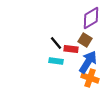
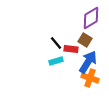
cyan rectangle: rotated 24 degrees counterclockwise
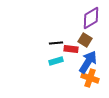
black line: rotated 56 degrees counterclockwise
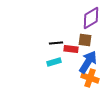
brown square: rotated 24 degrees counterclockwise
cyan rectangle: moved 2 px left, 1 px down
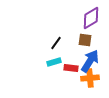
black line: rotated 48 degrees counterclockwise
red rectangle: moved 19 px down
blue arrow: moved 2 px right, 1 px up
orange cross: rotated 24 degrees counterclockwise
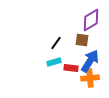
purple diamond: moved 2 px down
brown square: moved 3 px left
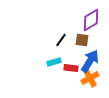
black line: moved 5 px right, 3 px up
orange cross: rotated 24 degrees counterclockwise
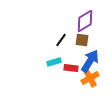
purple diamond: moved 6 px left, 1 px down
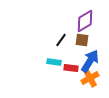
cyan rectangle: rotated 24 degrees clockwise
